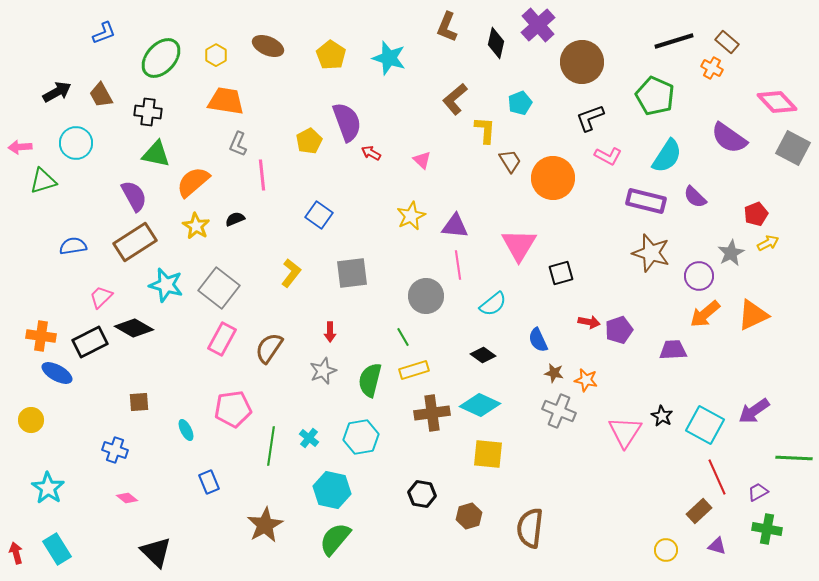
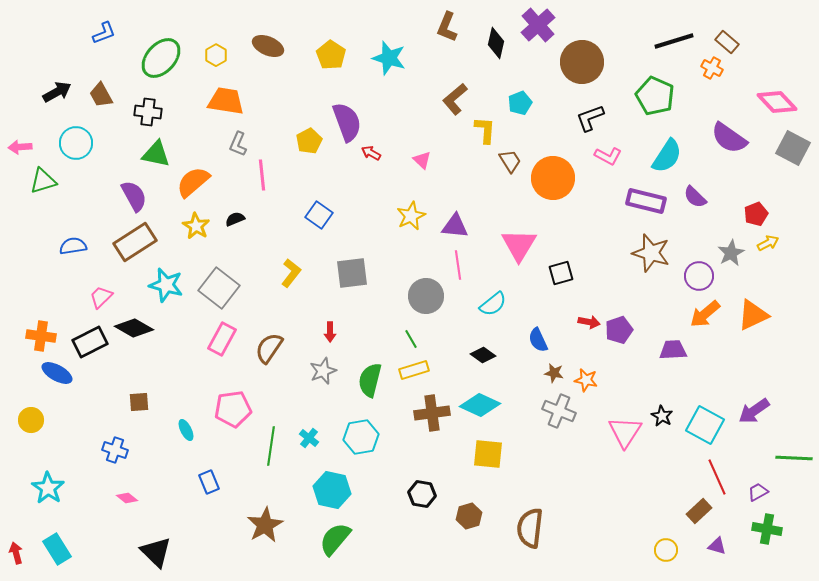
green line at (403, 337): moved 8 px right, 2 px down
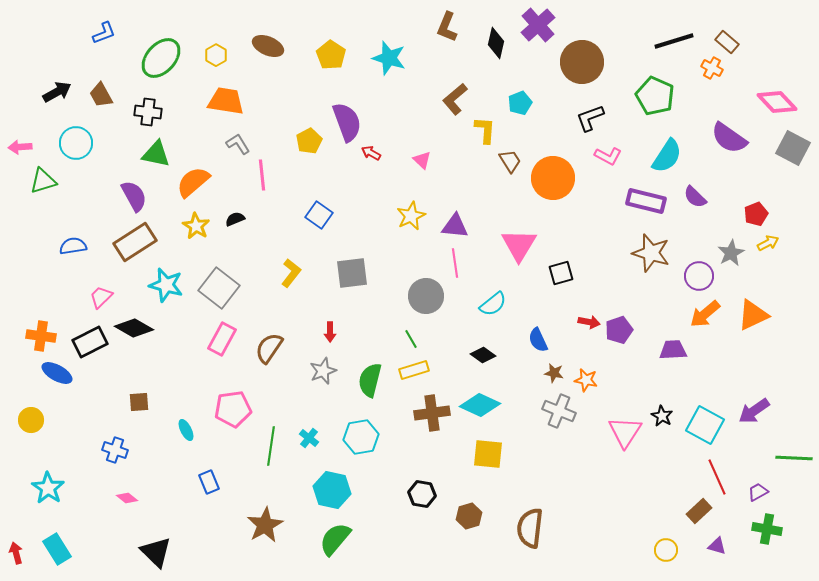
gray L-shape at (238, 144): rotated 125 degrees clockwise
pink line at (458, 265): moved 3 px left, 2 px up
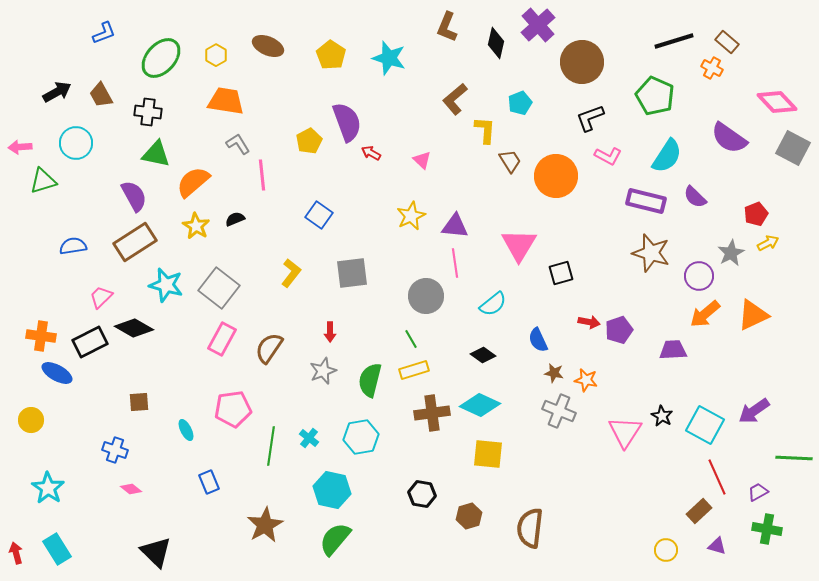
orange circle at (553, 178): moved 3 px right, 2 px up
pink diamond at (127, 498): moved 4 px right, 9 px up
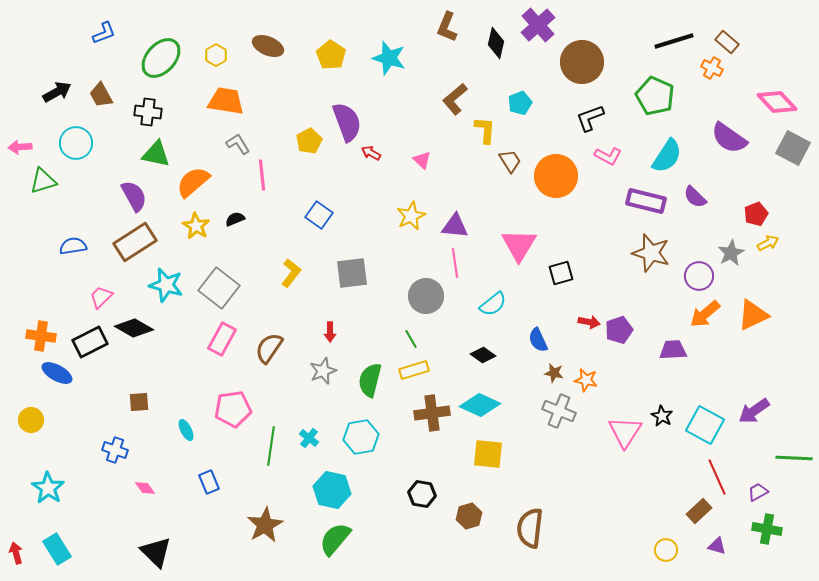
pink diamond at (131, 489): moved 14 px right, 1 px up; rotated 15 degrees clockwise
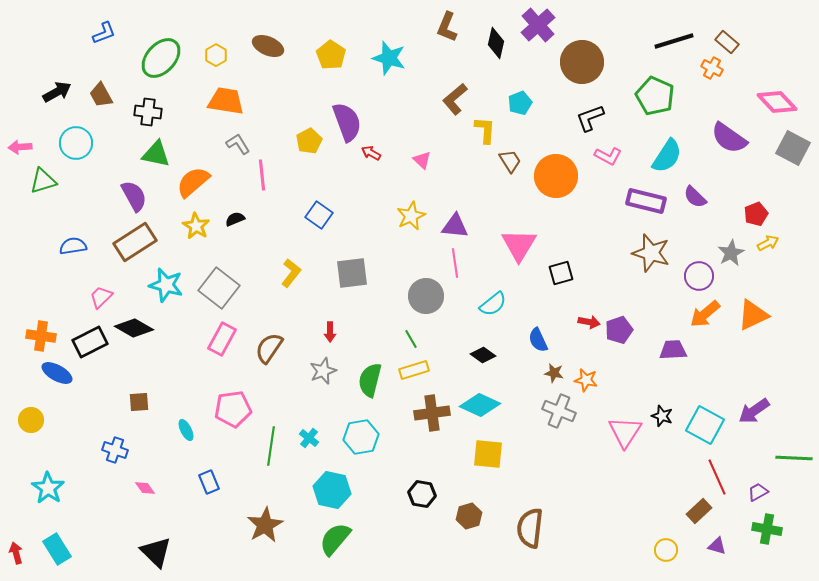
black star at (662, 416): rotated 10 degrees counterclockwise
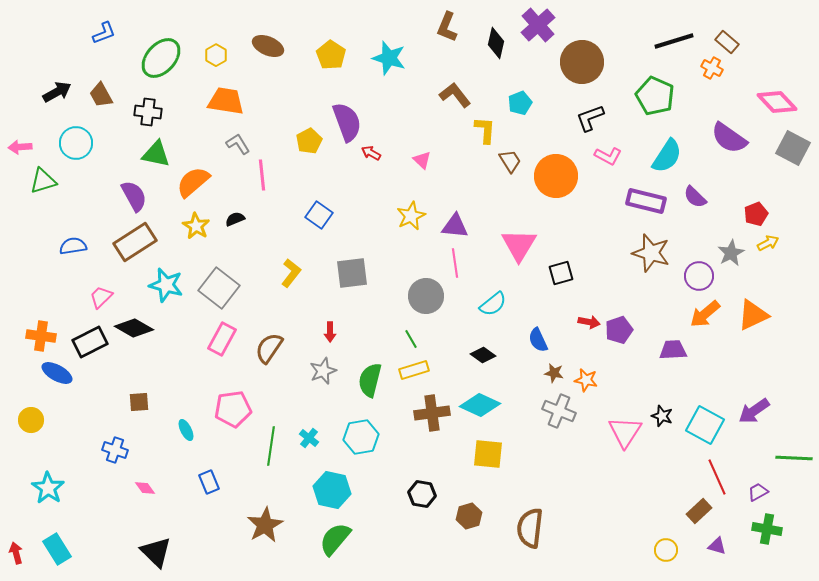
brown L-shape at (455, 99): moved 4 px up; rotated 92 degrees clockwise
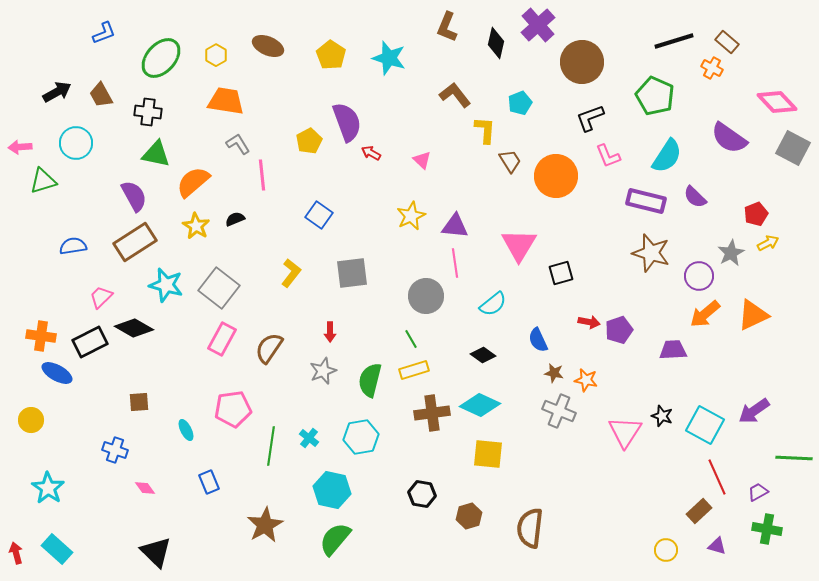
pink L-shape at (608, 156): rotated 40 degrees clockwise
cyan rectangle at (57, 549): rotated 16 degrees counterclockwise
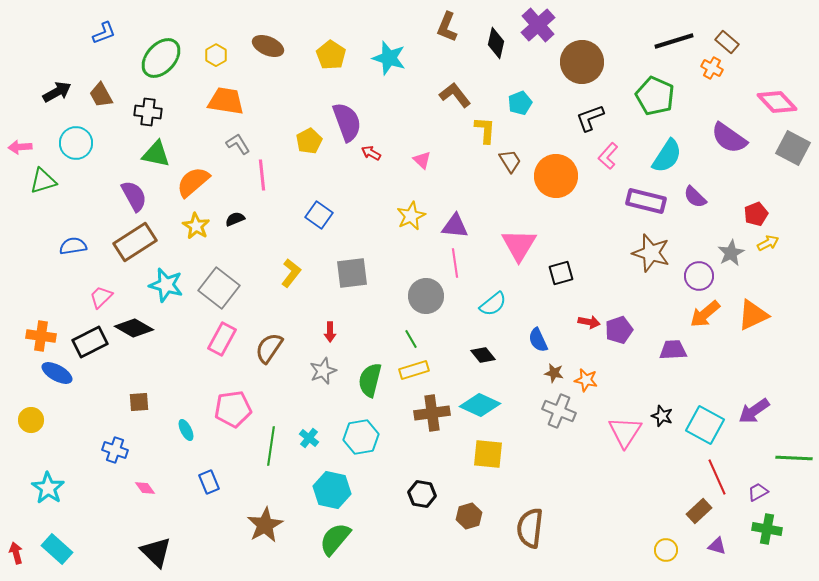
pink L-shape at (608, 156): rotated 64 degrees clockwise
black diamond at (483, 355): rotated 15 degrees clockwise
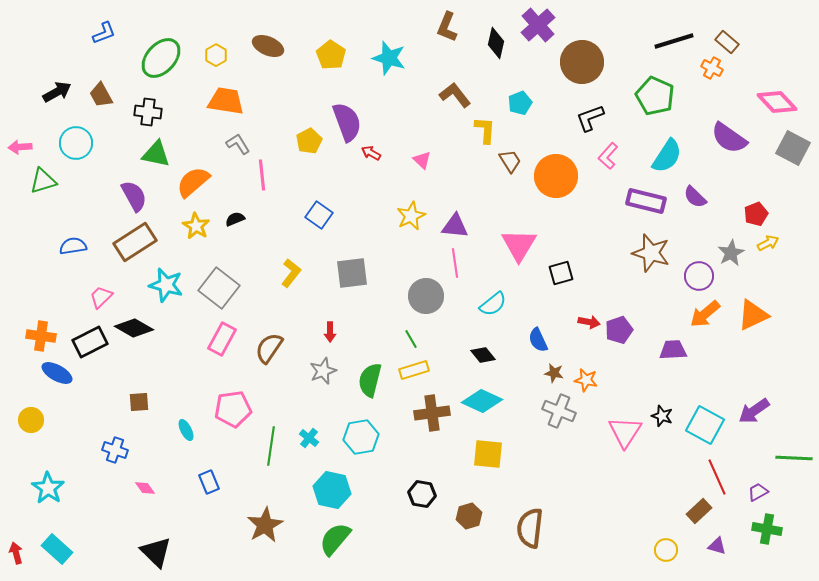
cyan diamond at (480, 405): moved 2 px right, 4 px up
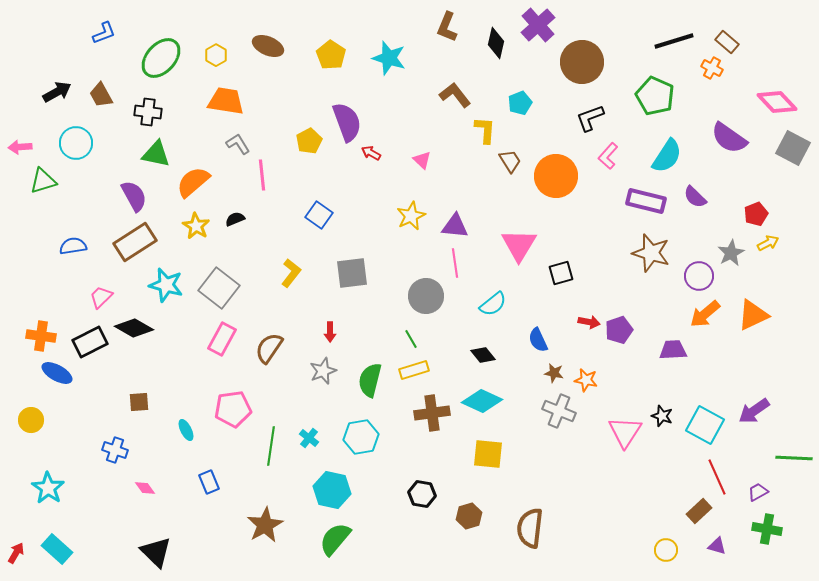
red arrow at (16, 553): rotated 45 degrees clockwise
